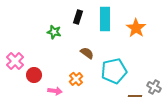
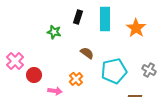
gray cross: moved 5 px left, 17 px up
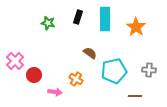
orange star: moved 1 px up
green star: moved 6 px left, 9 px up
brown semicircle: moved 3 px right
gray cross: rotated 24 degrees counterclockwise
orange cross: rotated 16 degrees counterclockwise
pink arrow: moved 1 px down
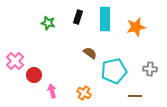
orange star: rotated 24 degrees clockwise
gray cross: moved 1 px right, 1 px up
orange cross: moved 8 px right, 14 px down
pink arrow: moved 3 px left, 1 px up; rotated 112 degrees counterclockwise
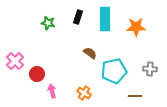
orange star: rotated 12 degrees clockwise
red circle: moved 3 px right, 1 px up
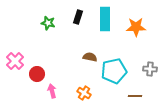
brown semicircle: moved 4 px down; rotated 24 degrees counterclockwise
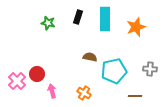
orange star: rotated 18 degrees counterclockwise
pink cross: moved 2 px right, 20 px down
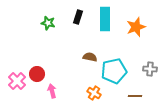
orange cross: moved 10 px right
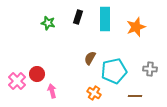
brown semicircle: moved 1 px down; rotated 72 degrees counterclockwise
